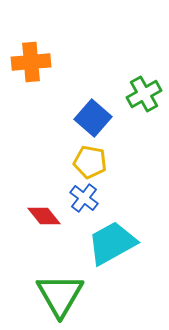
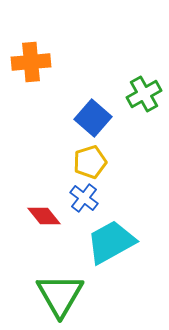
yellow pentagon: rotated 28 degrees counterclockwise
cyan trapezoid: moved 1 px left, 1 px up
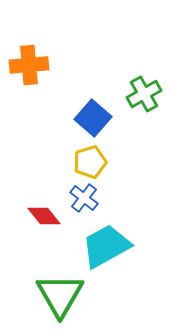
orange cross: moved 2 px left, 3 px down
cyan trapezoid: moved 5 px left, 4 px down
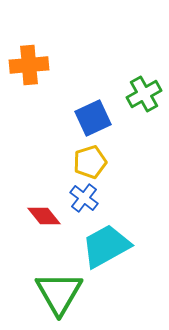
blue square: rotated 24 degrees clockwise
green triangle: moved 1 px left, 2 px up
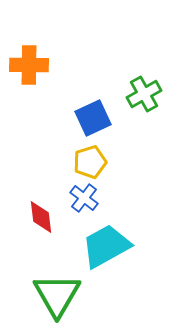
orange cross: rotated 6 degrees clockwise
red diamond: moved 3 px left, 1 px down; rotated 32 degrees clockwise
green triangle: moved 2 px left, 2 px down
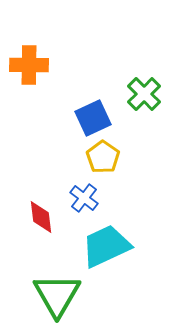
green cross: rotated 16 degrees counterclockwise
yellow pentagon: moved 13 px right, 5 px up; rotated 20 degrees counterclockwise
cyan trapezoid: rotated 4 degrees clockwise
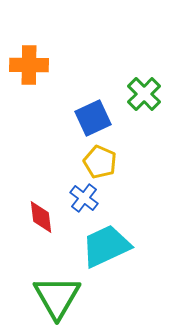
yellow pentagon: moved 3 px left, 5 px down; rotated 12 degrees counterclockwise
green triangle: moved 2 px down
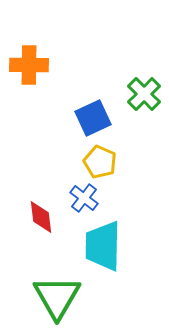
cyan trapezoid: moved 3 px left; rotated 64 degrees counterclockwise
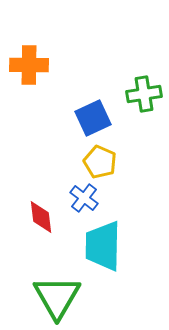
green cross: rotated 36 degrees clockwise
